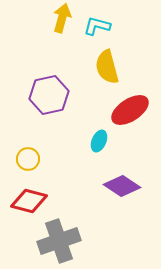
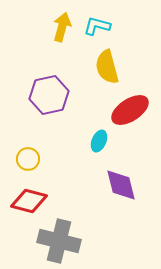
yellow arrow: moved 9 px down
purple diamond: moved 1 px left, 1 px up; rotated 42 degrees clockwise
gray cross: rotated 33 degrees clockwise
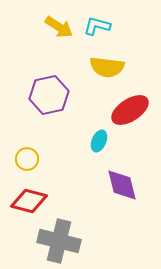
yellow arrow: moved 3 px left; rotated 108 degrees clockwise
yellow semicircle: rotated 68 degrees counterclockwise
yellow circle: moved 1 px left
purple diamond: moved 1 px right
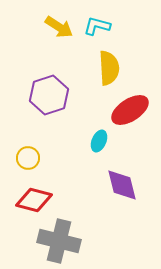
yellow semicircle: moved 2 px right, 1 px down; rotated 100 degrees counterclockwise
purple hexagon: rotated 6 degrees counterclockwise
yellow circle: moved 1 px right, 1 px up
red diamond: moved 5 px right, 1 px up
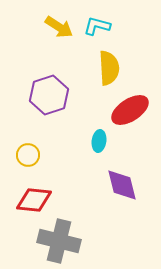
cyan ellipse: rotated 15 degrees counterclockwise
yellow circle: moved 3 px up
red diamond: rotated 9 degrees counterclockwise
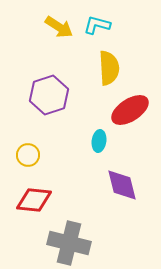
cyan L-shape: moved 1 px up
gray cross: moved 10 px right, 2 px down
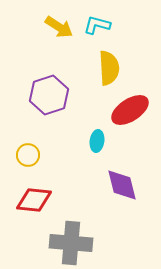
cyan ellipse: moved 2 px left
gray cross: moved 2 px right; rotated 9 degrees counterclockwise
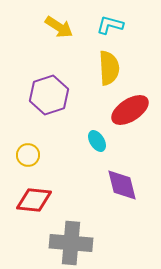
cyan L-shape: moved 13 px right
cyan ellipse: rotated 40 degrees counterclockwise
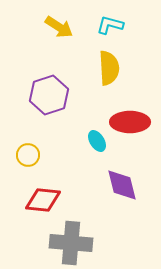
red ellipse: moved 12 px down; rotated 33 degrees clockwise
red diamond: moved 9 px right
